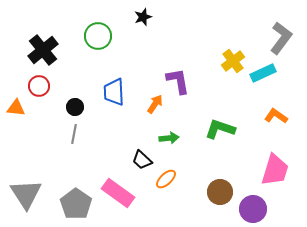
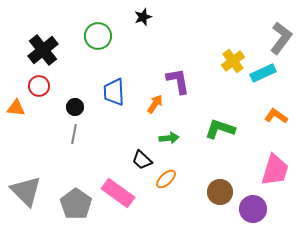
gray triangle: moved 3 px up; rotated 12 degrees counterclockwise
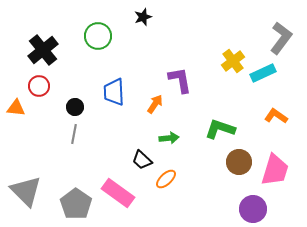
purple L-shape: moved 2 px right, 1 px up
brown circle: moved 19 px right, 30 px up
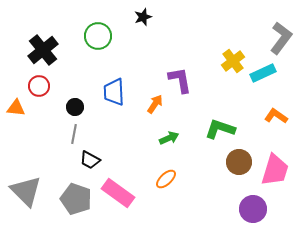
green arrow: rotated 18 degrees counterclockwise
black trapezoid: moved 52 px left; rotated 15 degrees counterclockwise
gray pentagon: moved 5 px up; rotated 16 degrees counterclockwise
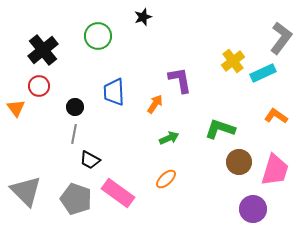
orange triangle: rotated 48 degrees clockwise
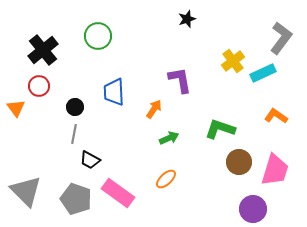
black star: moved 44 px right, 2 px down
orange arrow: moved 1 px left, 5 px down
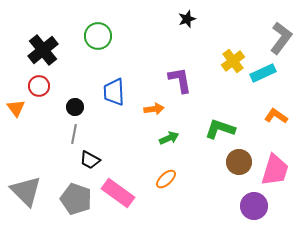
orange arrow: rotated 48 degrees clockwise
purple circle: moved 1 px right, 3 px up
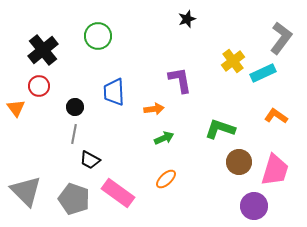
green arrow: moved 5 px left
gray pentagon: moved 2 px left
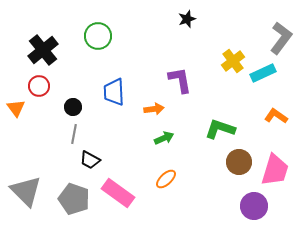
black circle: moved 2 px left
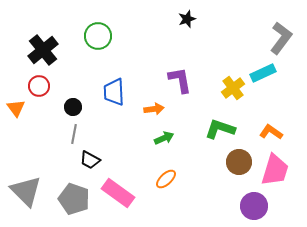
yellow cross: moved 27 px down
orange L-shape: moved 5 px left, 16 px down
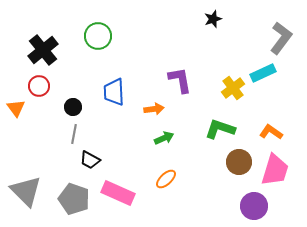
black star: moved 26 px right
pink rectangle: rotated 12 degrees counterclockwise
